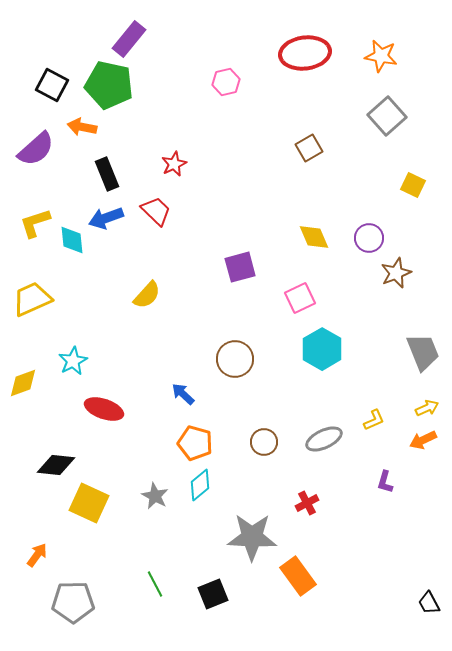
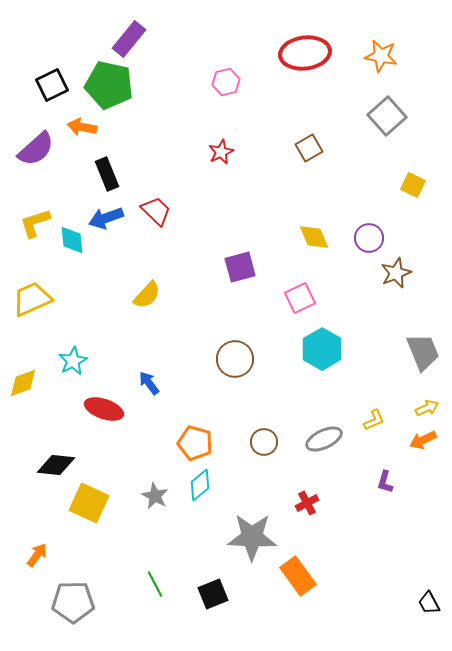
black square at (52, 85): rotated 36 degrees clockwise
red star at (174, 164): moved 47 px right, 12 px up
blue arrow at (183, 394): moved 34 px left, 11 px up; rotated 10 degrees clockwise
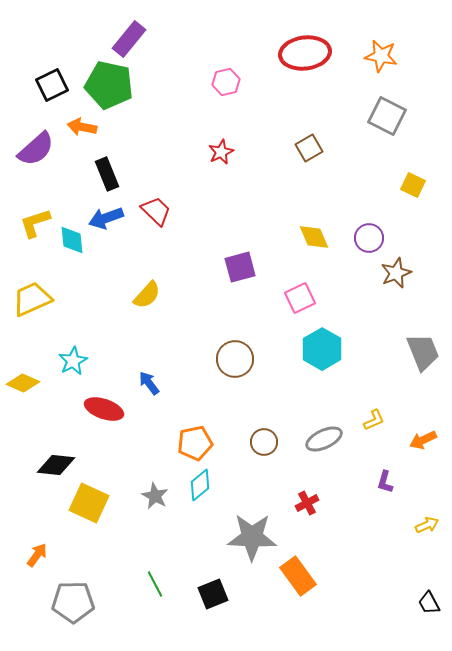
gray square at (387, 116): rotated 21 degrees counterclockwise
yellow diamond at (23, 383): rotated 44 degrees clockwise
yellow arrow at (427, 408): moved 117 px down
orange pentagon at (195, 443): rotated 28 degrees counterclockwise
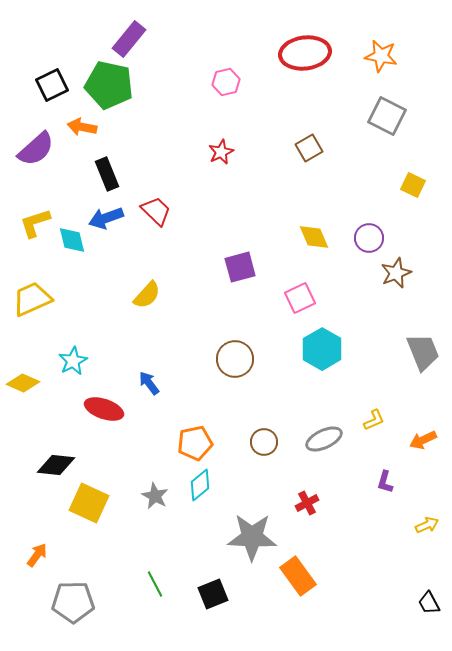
cyan diamond at (72, 240): rotated 8 degrees counterclockwise
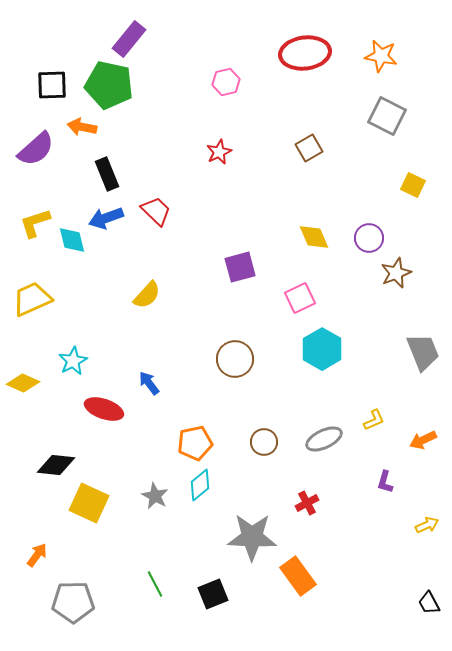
black square at (52, 85): rotated 24 degrees clockwise
red star at (221, 152): moved 2 px left
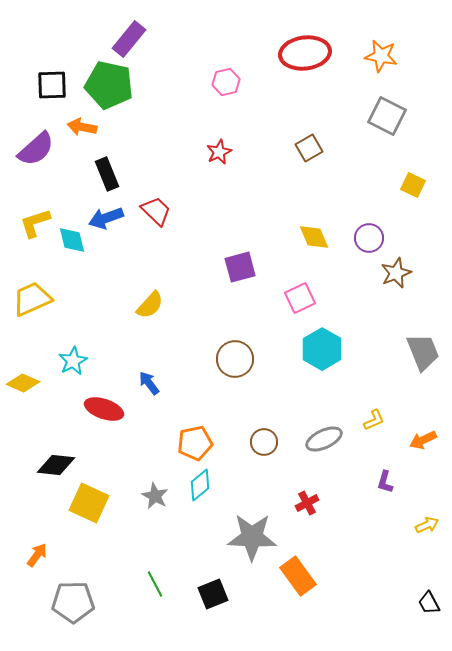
yellow semicircle at (147, 295): moved 3 px right, 10 px down
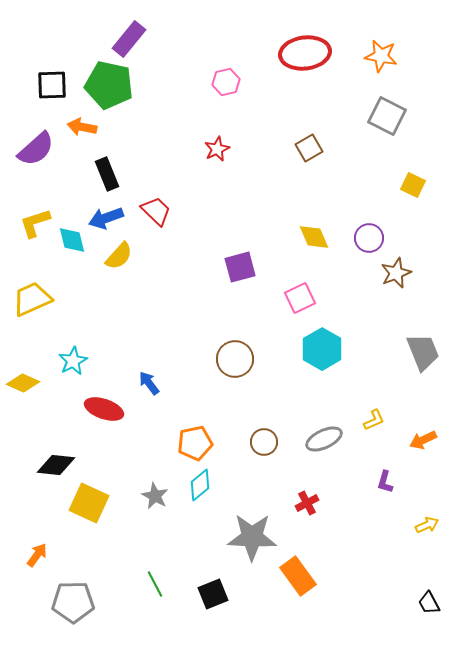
red star at (219, 152): moved 2 px left, 3 px up
yellow semicircle at (150, 305): moved 31 px left, 49 px up
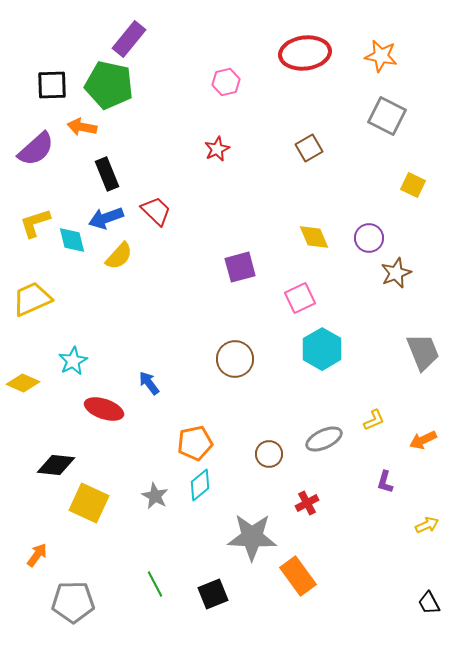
brown circle at (264, 442): moved 5 px right, 12 px down
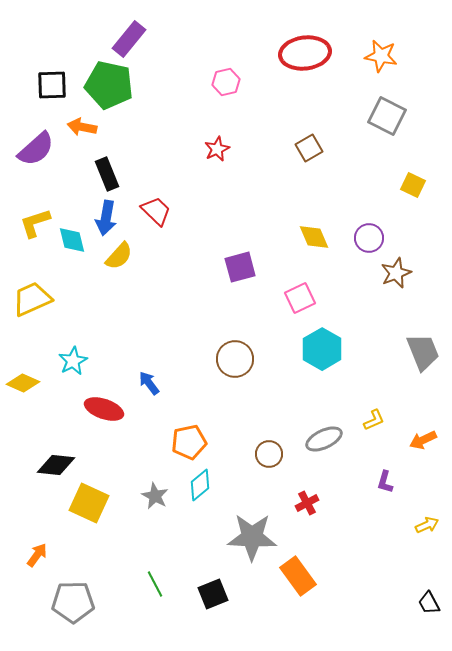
blue arrow at (106, 218): rotated 60 degrees counterclockwise
orange pentagon at (195, 443): moved 6 px left, 1 px up
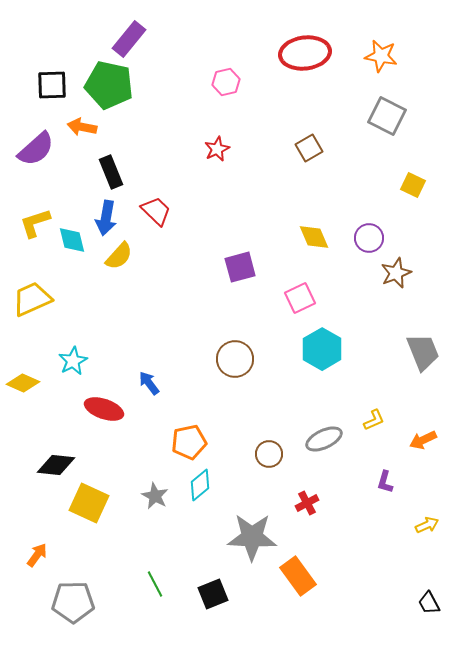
black rectangle at (107, 174): moved 4 px right, 2 px up
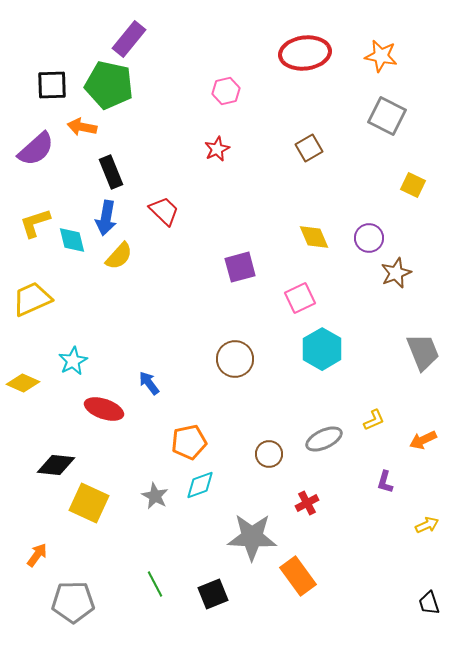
pink hexagon at (226, 82): moved 9 px down
red trapezoid at (156, 211): moved 8 px right
cyan diamond at (200, 485): rotated 20 degrees clockwise
black trapezoid at (429, 603): rotated 10 degrees clockwise
